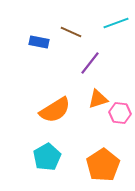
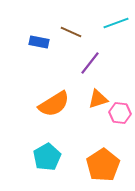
orange semicircle: moved 1 px left, 6 px up
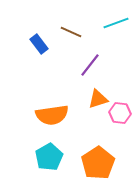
blue rectangle: moved 2 px down; rotated 42 degrees clockwise
purple line: moved 2 px down
orange semicircle: moved 2 px left, 11 px down; rotated 24 degrees clockwise
cyan pentagon: moved 2 px right
orange pentagon: moved 5 px left, 2 px up
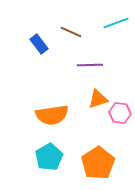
purple line: rotated 50 degrees clockwise
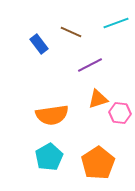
purple line: rotated 25 degrees counterclockwise
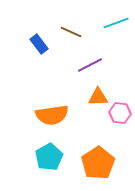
orange triangle: moved 2 px up; rotated 15 degrees clockwise
